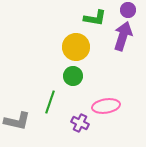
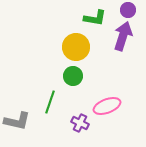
pink ellipse: moved 1 px right; rotated 12 degrees counterclockwise
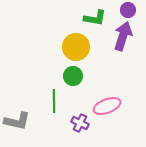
green line: moved 4 px right, 1 px up; rotated 20 degrees counterclockwise
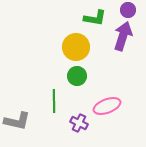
green circle: moved 4 px right
purple cross: moved 1 px left
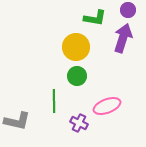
purple arrow: moved 2 px down
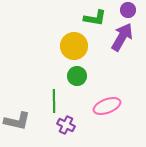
purple arrow: moved 1 px left, 1 px up; rotated 12 degrees clockwise
yellow circle: moved 2 px left, 1 px up
purple cross: moved 13 px left, 2 px down
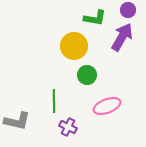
green circle: moved 10 px right, 1 px up
purple cross: moved 2 px right, 2 px down
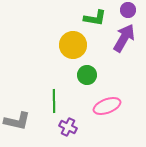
purple arrow: moved 2 px right, 1 px down
yellow circle: moved 1 px left, 1 px up
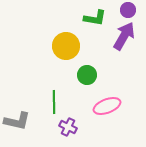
purple arrow: moved 2 px up
yellow circle: moved 7 px left, 1 px down
green line: moved 1 px down
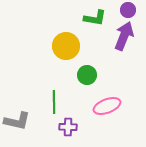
purple arrow: rotated 8 degrees counterclockwise
purple cross: rotated 24 degrees counterclockwise
